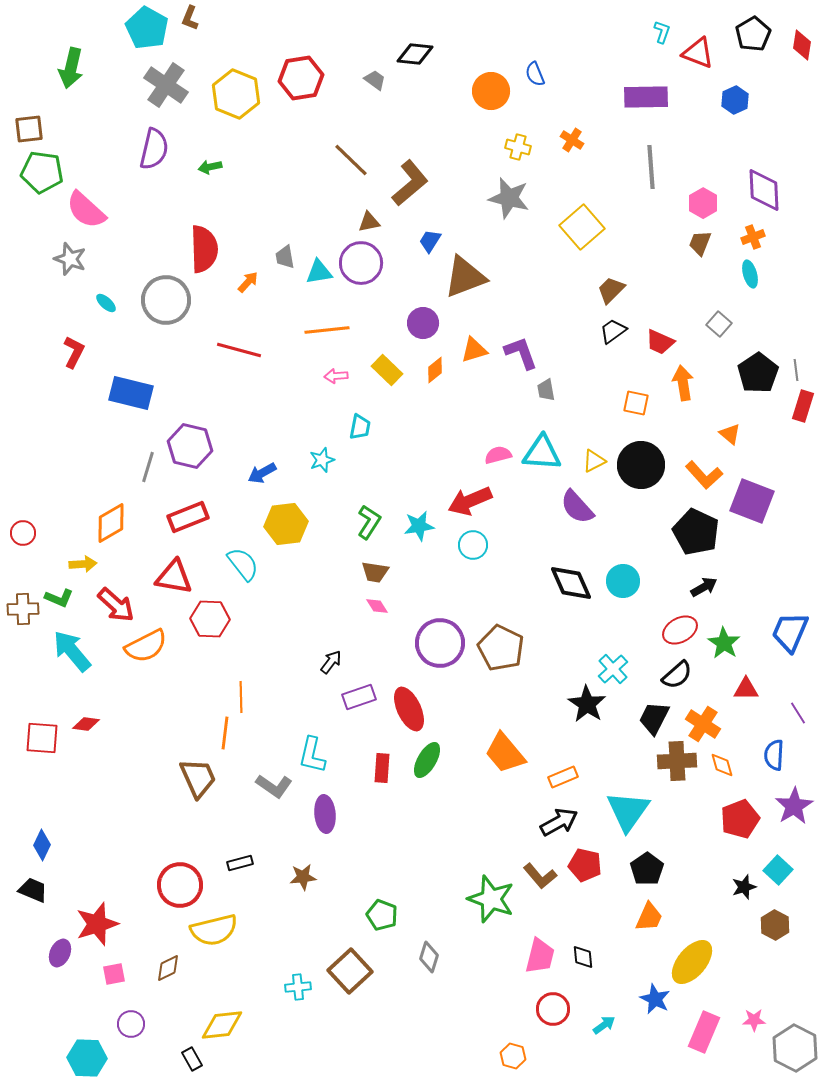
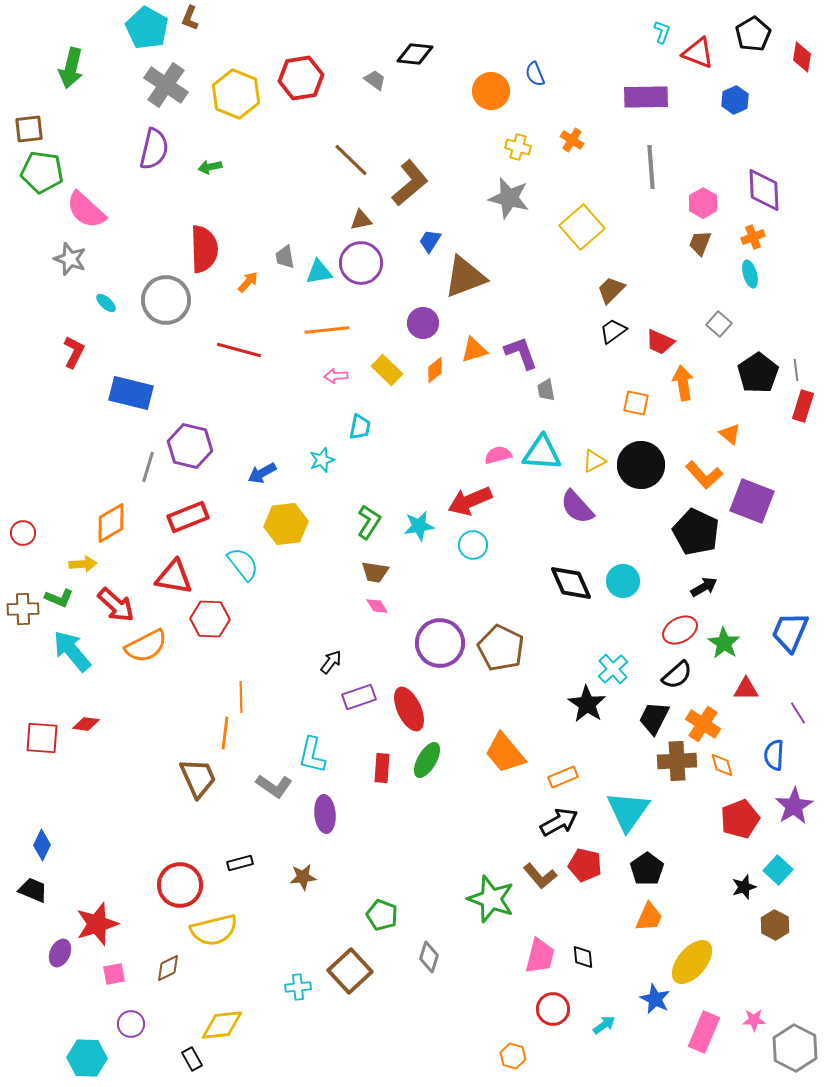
red diamond at (802, 45): moved 12 px down
brown triangle at (369, 222): moved 8 px left, 2 px up
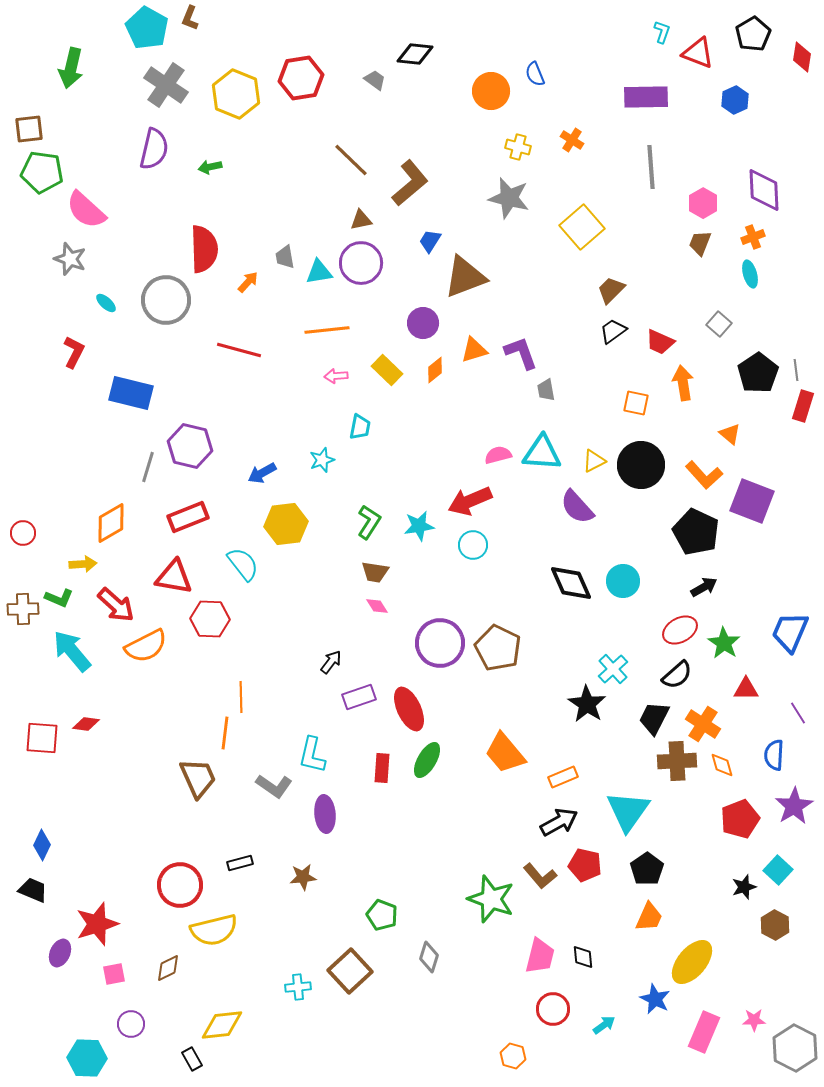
brown pentagon at (501, 648): moved 3 px left
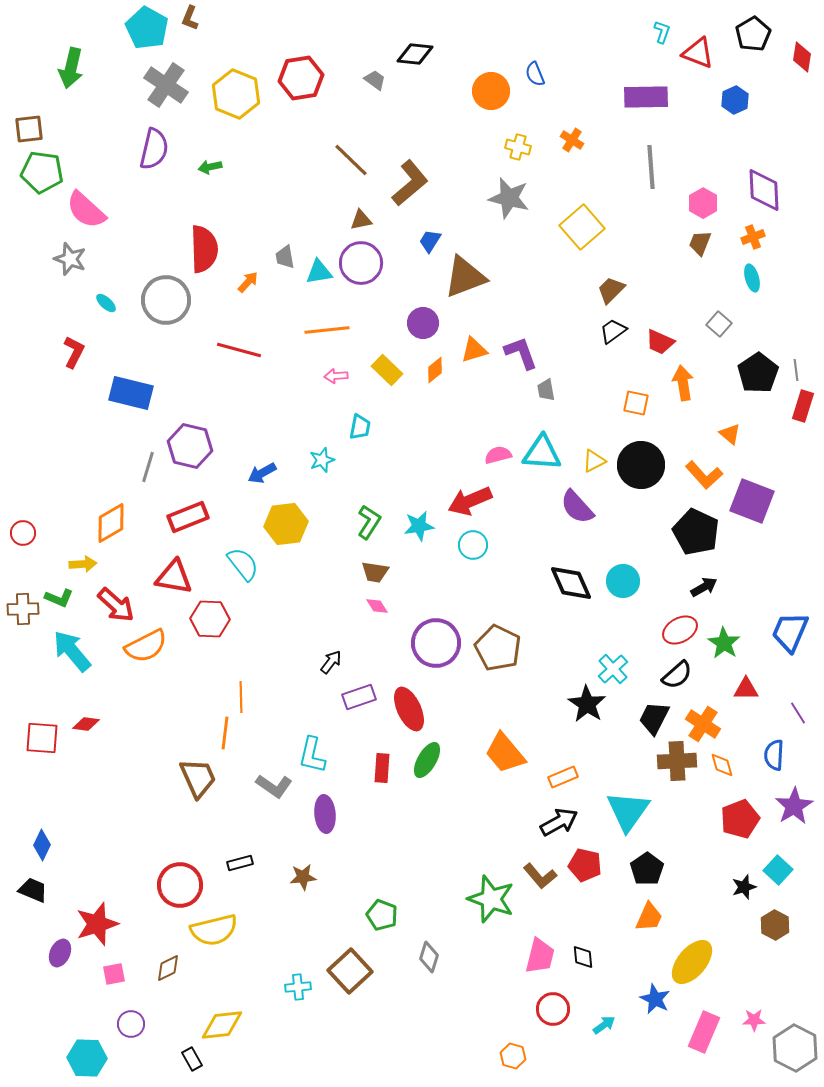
cyan ellipse at (750, 274): moved 2 px right, 4 px down
purple circle at (440, 643): moved 4 px left
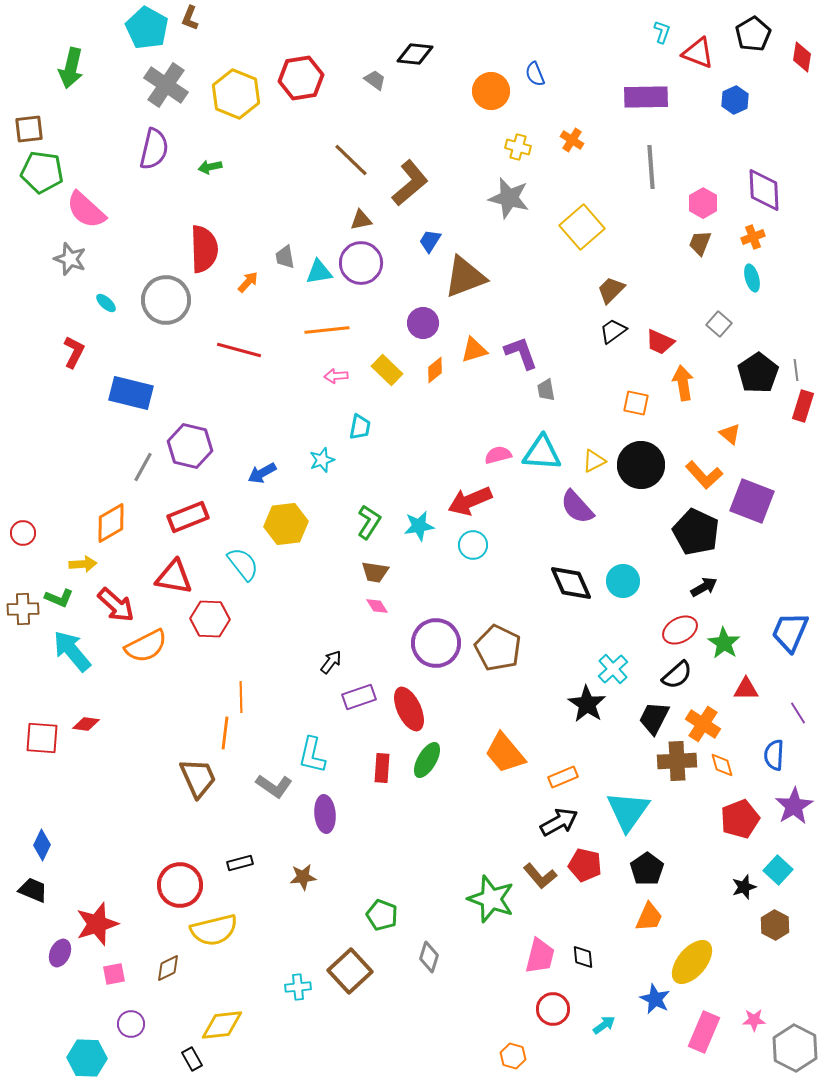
gray line at (148, 467): moved 5 px left; rotated 12 degrees clockwise
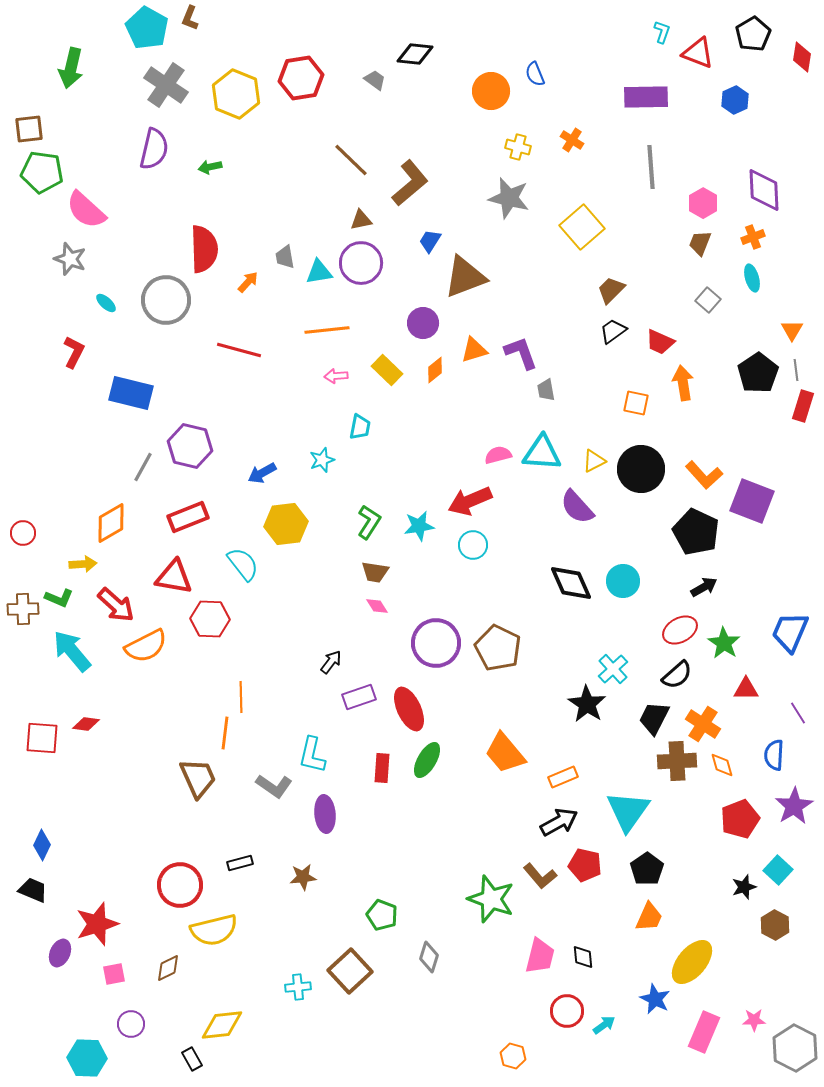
gray square at (719, 324): moved 11 px left, 24 px up
orange triangle at (730, 434): moved 62 px right, 104 px up; rotated 20 degrees clockwise
black circle at (641, 465): moved 4 px down
red circle at (553, 1009): moved 14 px right, 2 px down
